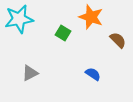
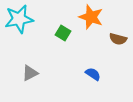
brown semicircle: moved 1 px up; rotated 150 degrees clockwise
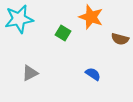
brown semicircle: moved 2 px right
